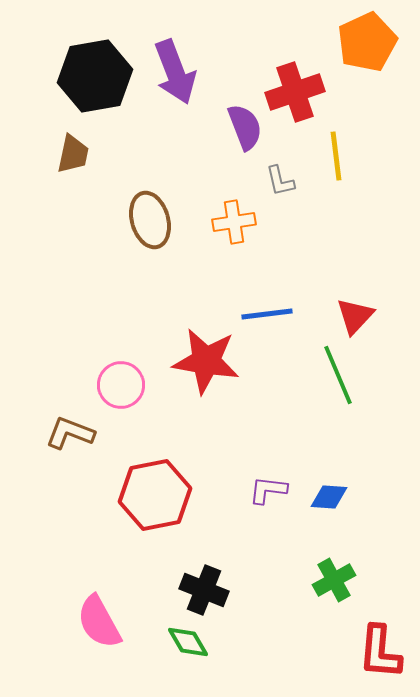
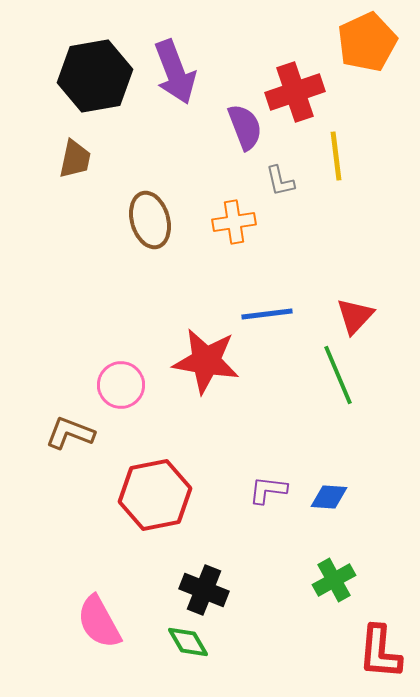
brown trapezoid: moved 2 px right, 5 px down
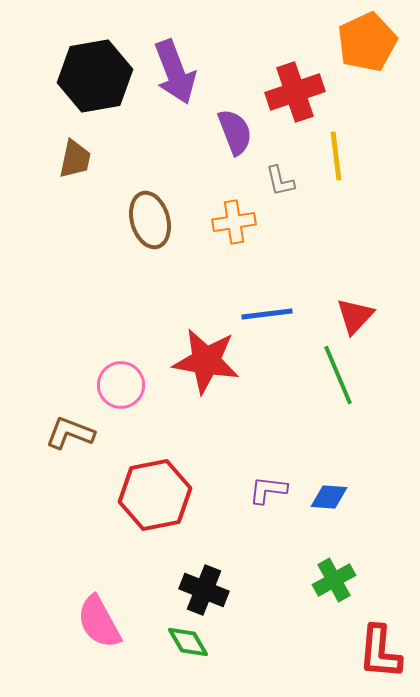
purple semicircle: moved 10 px left, 5 px down
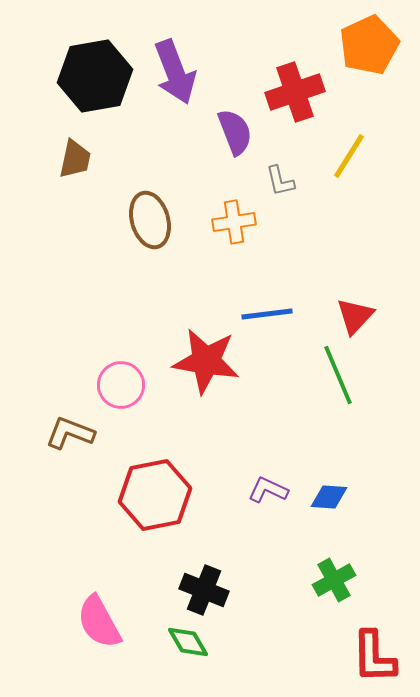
orange pentagon: moved 2 px right, 3 px down
yellow line: moved 13 px right; rotated 39 degrees clockwise
purple L-shape: rotated 18 degrees clockwise
red L-shape: moved 6 px left, 5 px down; rotated 6 degrees counterclockwise
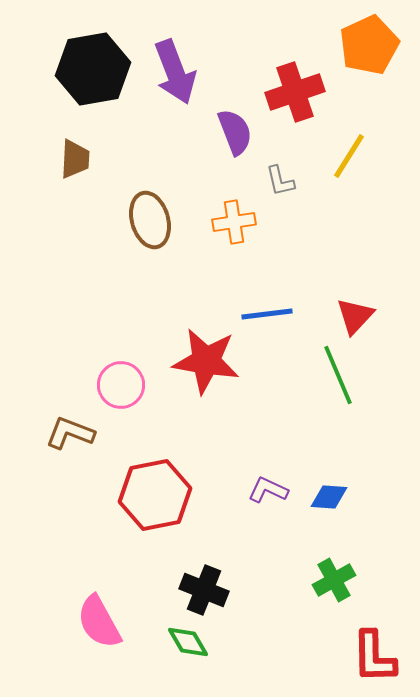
black hexagon: moved 2 px left, 7 px up
brown trapezoid: rotated 9 degrees counterclockwise
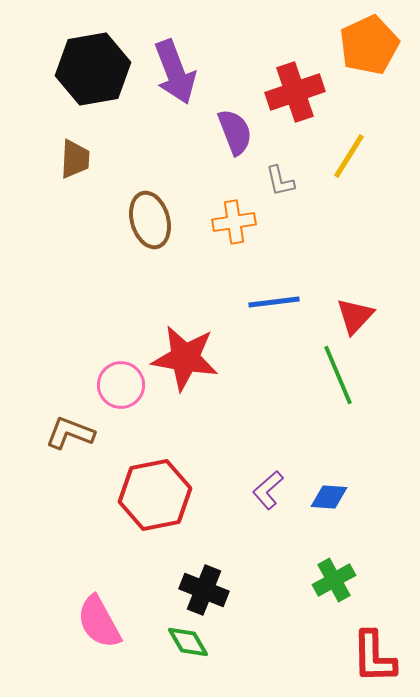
blue line: moved 7 px right, 12 px up
red star: moved 21 px left, 3 px up
purple L-shape: rotated 66 degrees counterclockwise
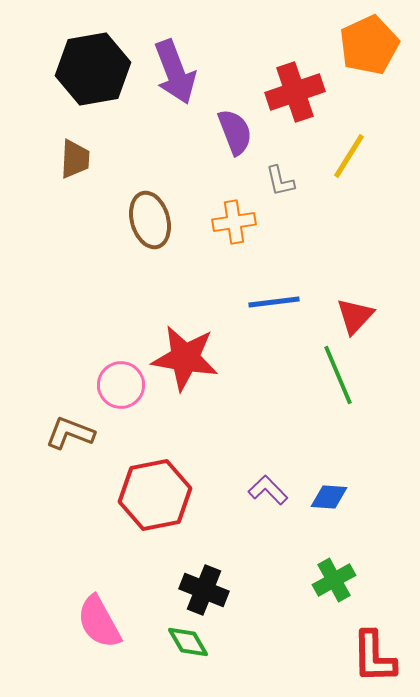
purple L-shape: rotated 87 degrees clockwise
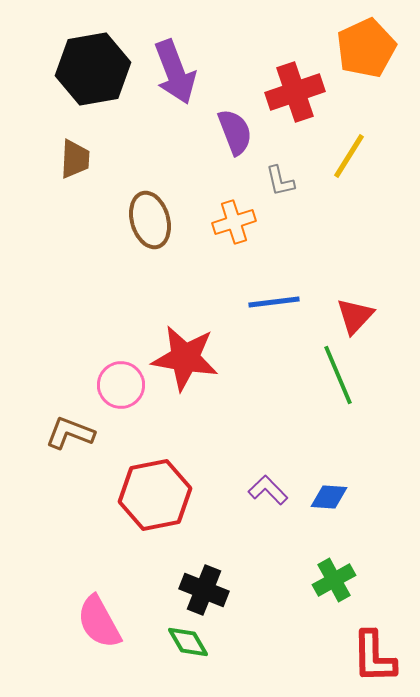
orange pentagon: moved 3 px left, 3 px down
orange cross: rotated 9 degrees counterclockwise
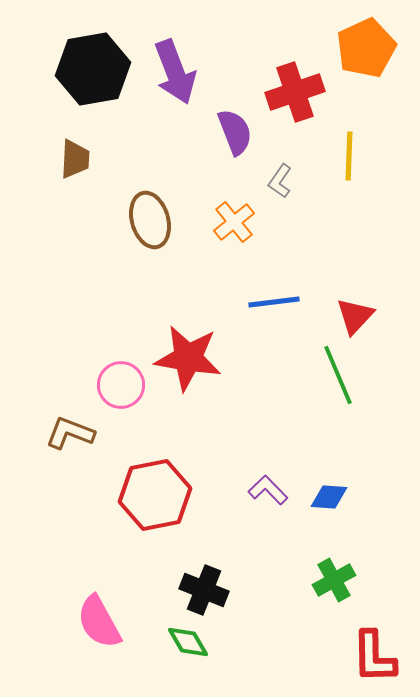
yellow line: rotated 30 degrees counterclockwise
gray L-shape: rotated 48 degrees clockwise
orange cross: rotated 21 degrees counterclockwise
red star: moved 3 px right
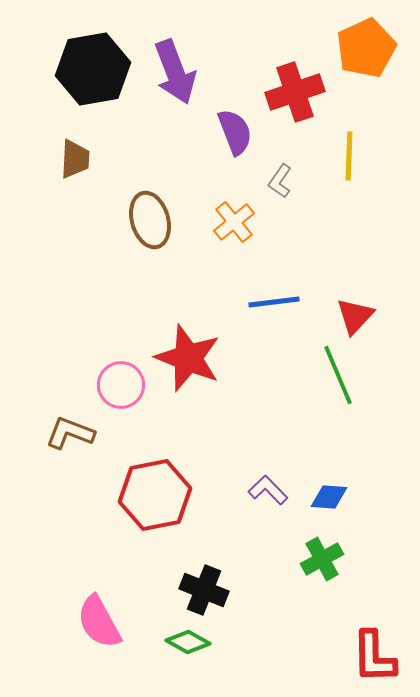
red star: rotated 12 degrees clockwise
green cross: moved 12 px left, 21 px up
green diamond: rotated 30 degrees counterclockwise
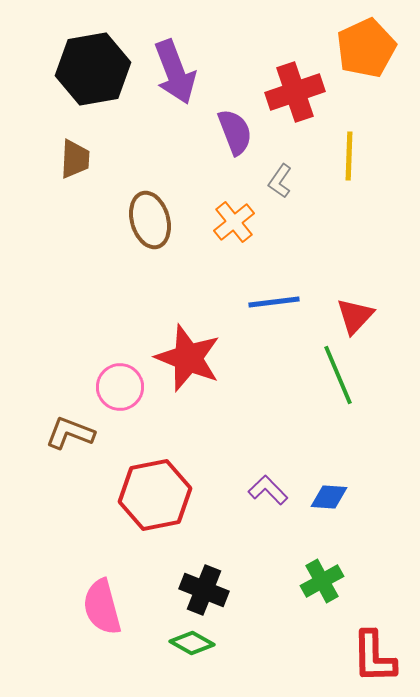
pink circle: moved 1 px left, 2 px down
green cross: moved 22 px down
pink semicircle: moved 3 px right, 15 px up; rotated 14 degrees clockwise
green diamond: moved 4 px right, 1 px down
